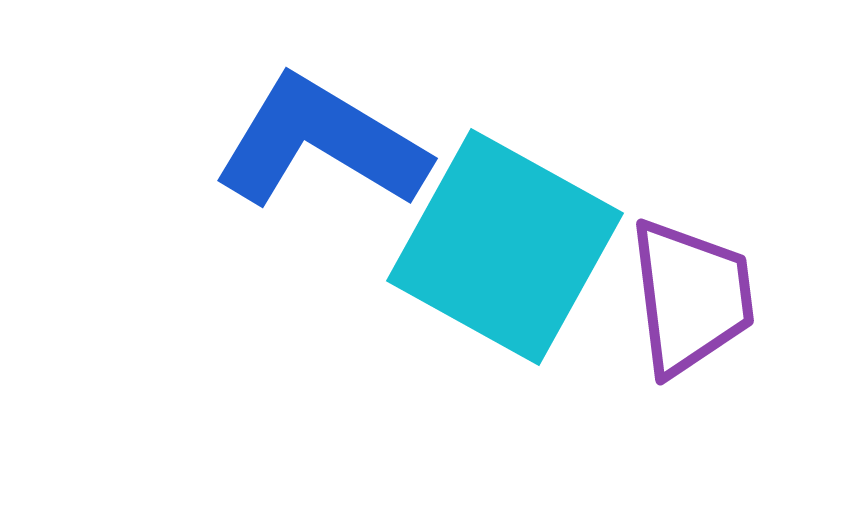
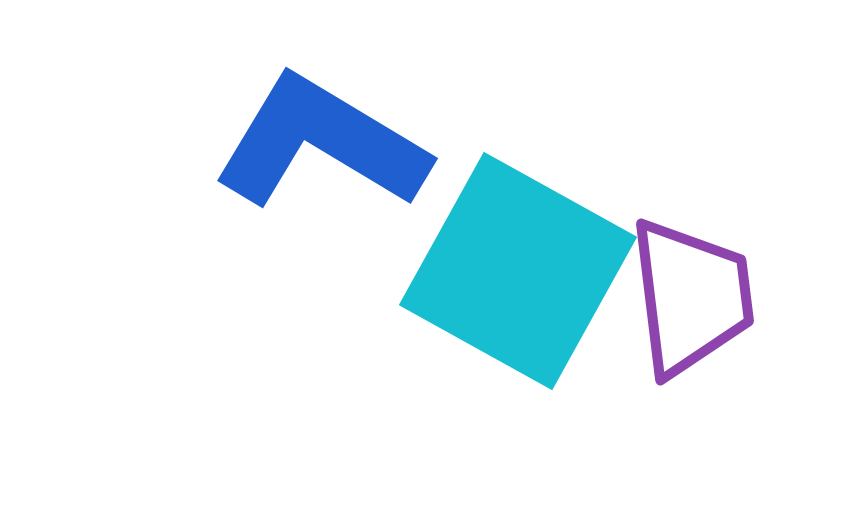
cyan square: moved 13 px right, 24 px down
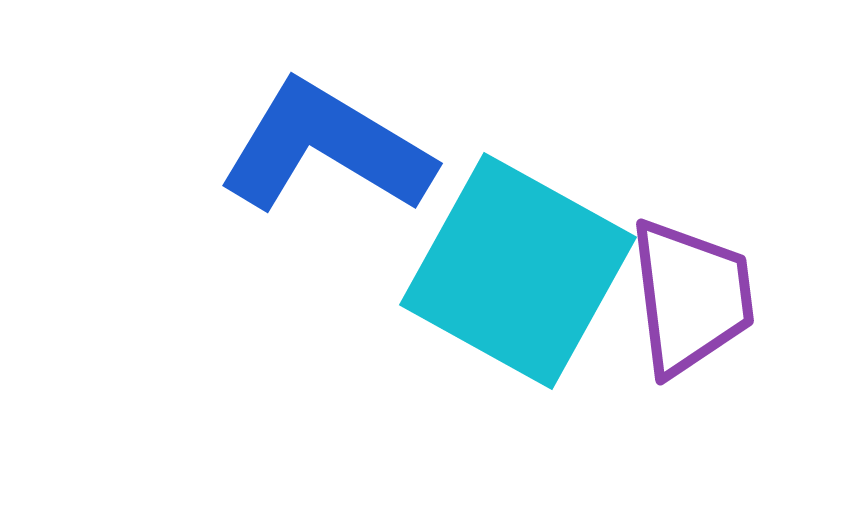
blue L-shape: moved 5 px right, 5 px down
